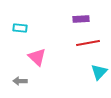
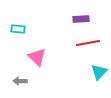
cyan rectangle: moved 2 px left, 1 px down
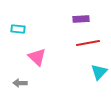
gray arrow: moved 2 px down
